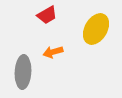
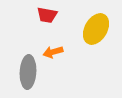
red trapezoid: rotated 40 degrees clockwise
gray ellipse: moved 5 px right
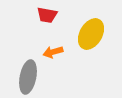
yellow ellipse: moved 5 px left, 5 px down
gray ellipse: moved 5 px down; rotated 8 degrees clockwise
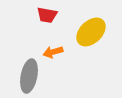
yellow ellipse: moved 2 px up; rotated 16 degrees clockwise
gray ellipse: moved 1 px right, 1 px up
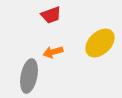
red trapezoid: moved 4 px right; rotated 30 degrees counterclockwise
yellow ellipse: moved 9 px right, 11 px down
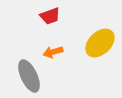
red trapezoid: moved 1 px left, 1 px down
gray ellipse: rotated 36 degrees counterclockwise
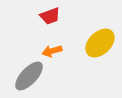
orange arrow: moved 1 px left, 1 px up
gray ellipse: rotated 68 degrees clockwise
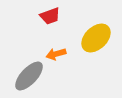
yellow ellipse: moved 4 px left, 5 px up
orange arrow: moved 4 px right, 3 px down
